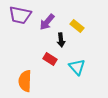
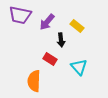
cyan triangle: moved 2 px right
orange semicircle: moved 9 px right
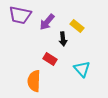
black arrow: moved 2 px right, 1 px up
cyan triangle: moved 3 px right, 2 px down
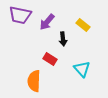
yellow rectangle: moved 6 px right, 1 px up
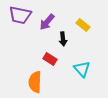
orange semicircle: moved 1 px right, 1 px down
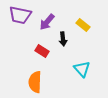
red rectangle: moved 8 px left, 8 px up
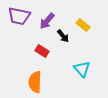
purple trapezoid: moved 1 px left, 1 px down
purple arrow: moved 1 px up
black arrow: moved 3 px up; rotated 32 degrees counterclockwise
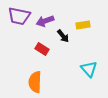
purple arrow: moved 2 px left; rotated 30 degrees clockwise
yellow rectangle: rotated 48 degrees counterclockwise
red rectangle: moved 2 px up
cyan triangle: moved 7 px right
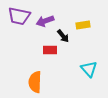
red rectangle: moved 8 px right, 1 px down; rotated 32 degrees counterclockwise
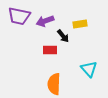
yellow rectangle: moved 3 px left, 1 px up
orange semicircle: moved 19 px right, 2 px down
